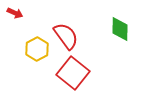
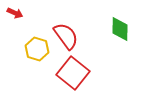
yellow hexagon: rotated 15 degrees counterclockwise
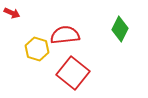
red arrow: moved 3 px left
green diamond: rotated 25 degrees clockwise
red semicircle: moved 1 px left, 1 px up; rotated 60 degrees counterclockwise
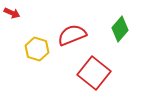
green diamond: rotated 15 degrees clockwise
red semicircle: moved 7 px right; rotated 16 degrees counterclockwise
red square: moved 21 px right
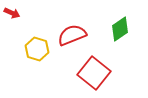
green diamond: rotated 15 degrees clockwise
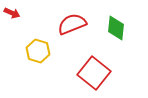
green diamond: moved 4 px left, 1 px up; rotated 50 degrees counterclockwise
red semicircle: moved 11 px up
yellow hexagon: moved 1 px right, 2 px down
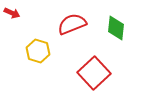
red square: rotated 8 degrees clockwise
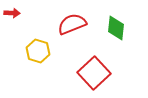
red arrow: rotated 21 degrees counterclockwise
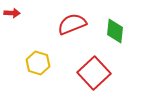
green diamond: moved 1 px left, 3 px down
yellow hexagon: moved 12 px down
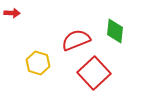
red semicircle: moved 4 px right, 16 px down
